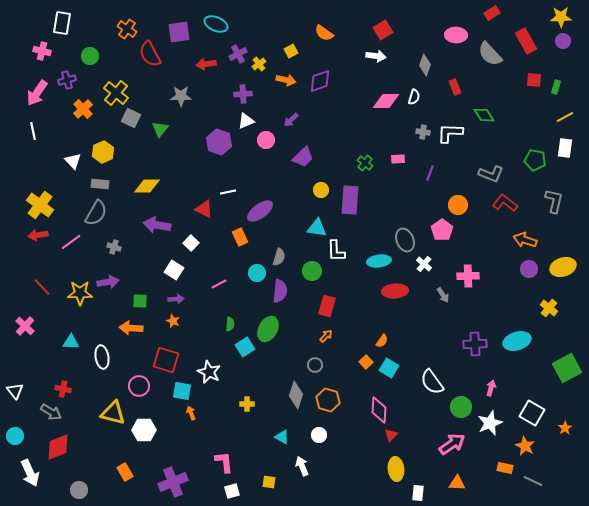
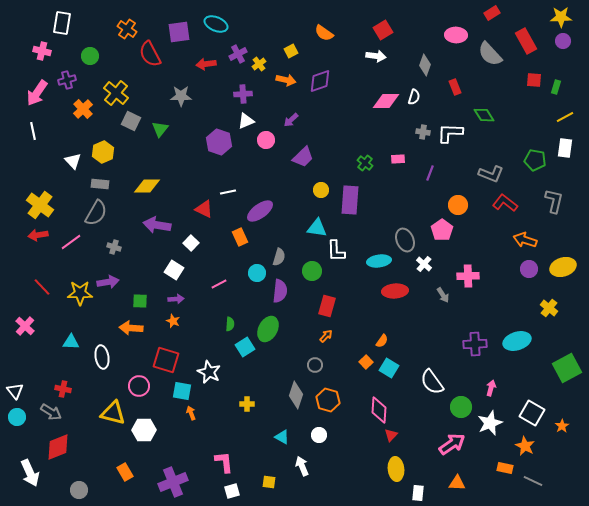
gray square at (131, 118): moved 3 px down
orange star at (565, 428): moved 3 px left, 2 px up
cyan circle at (15, 436): moved 2 px right, 19 px up
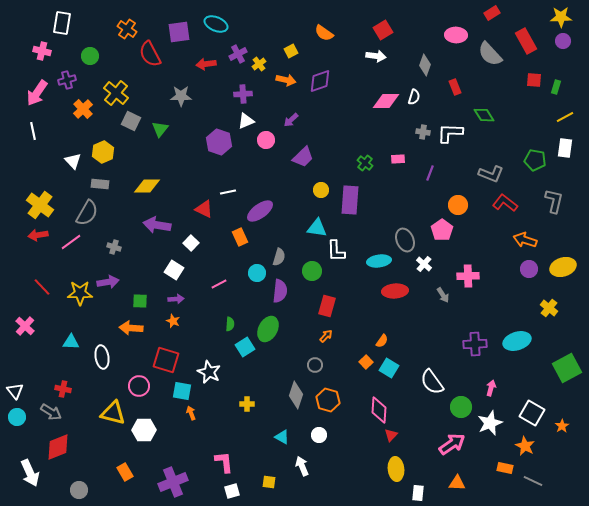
gray semicircle at (96, 213): moved 9 px left
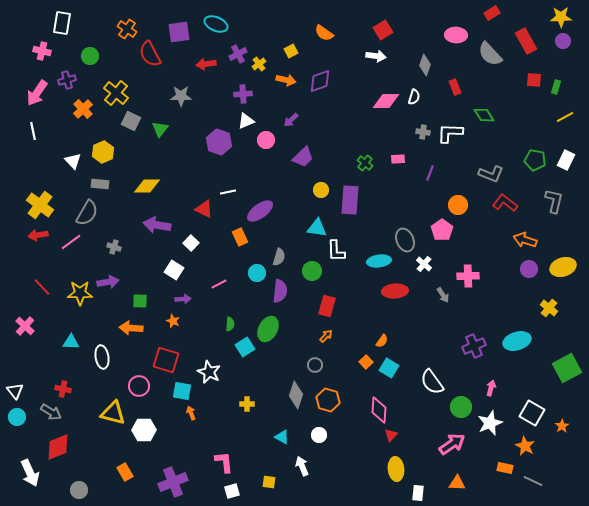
white rectangle at (565, 148): moved 1 px right, 12 px down; rotated 18 degrees clockwise
purple arrow at (176, 299): moved 7 px right
purple cross at (475, 344): moved 1 px left, 2 px down; rotated 20 degrees counterclockwise
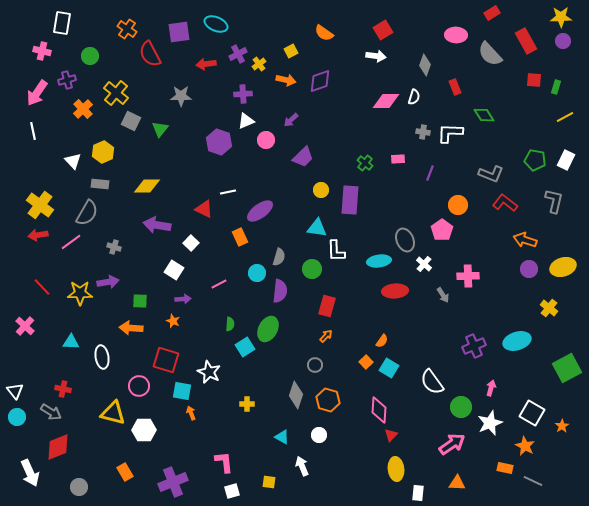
green circle at (312, 271): moved 2 px up
gray circle at (79, 490): moved 3 px up
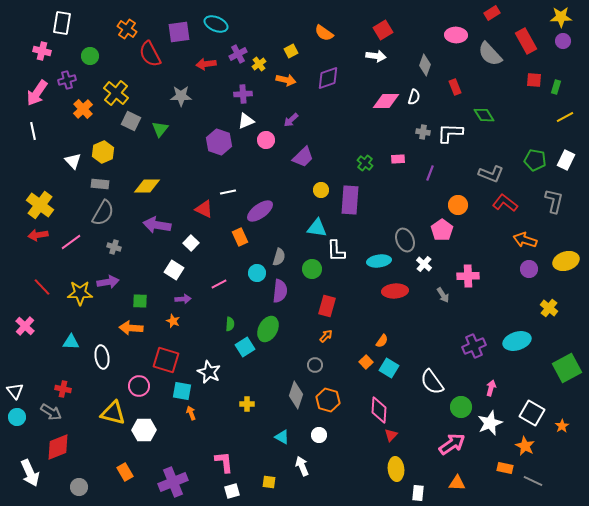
purple diamond at (320, 81): moved 8 px right, 3 px up
gray semicircle at (87, 213): moved 16 px right
yellow ellipse at (563, 267): moved 3 px right, 6 px up
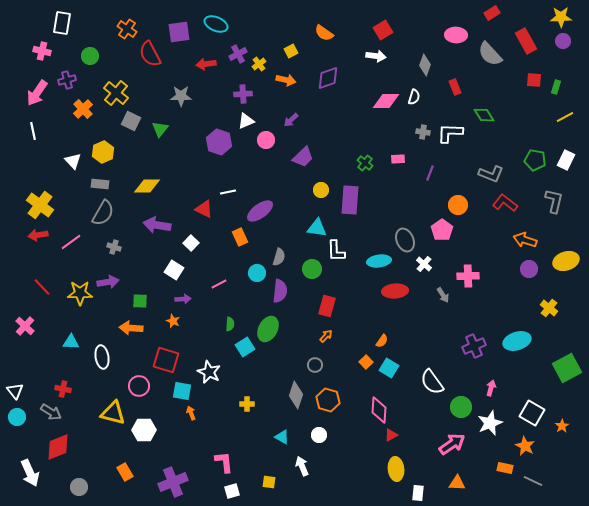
red triangle at (391, 435): rotated 16 degrees clockwise
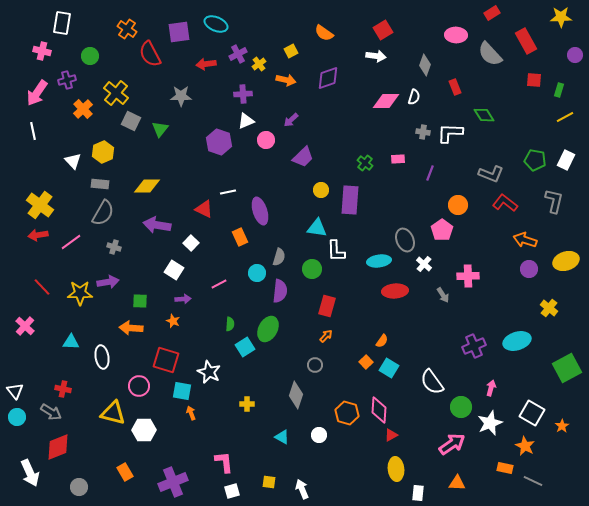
purple circle at (563, 41): moved 12 px right, 14 px down
green rectangle at (556, 87): moved 3 px right, 3 px down
purple ellipse at (260, 211): rotated 72 degrees counterclockwise
orange hexagon at (328, 400): moved 19 px right, 13 px down
white arrow at (302, 466): moved 23 px down
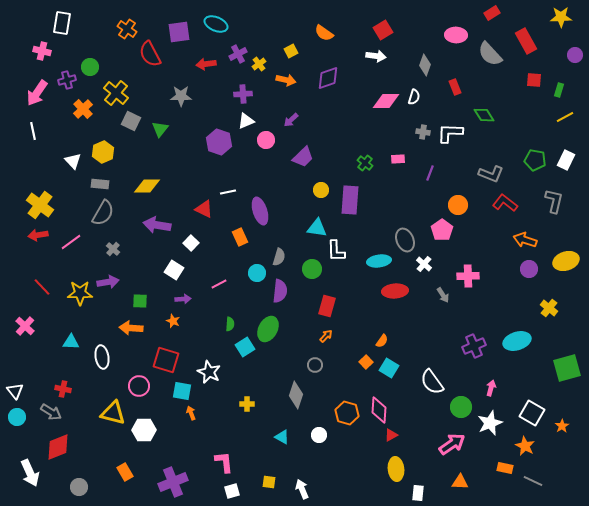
green circle at (90, 56): moved 11 px down
gray cross at (114, 247): moved 1 px left, 2 px down; rotated 24 degrees clockwise
green square at (567, 368): rotated 12 degrees clockwise
orange triangle at (457, 483): moved 3 px right, 1 px up
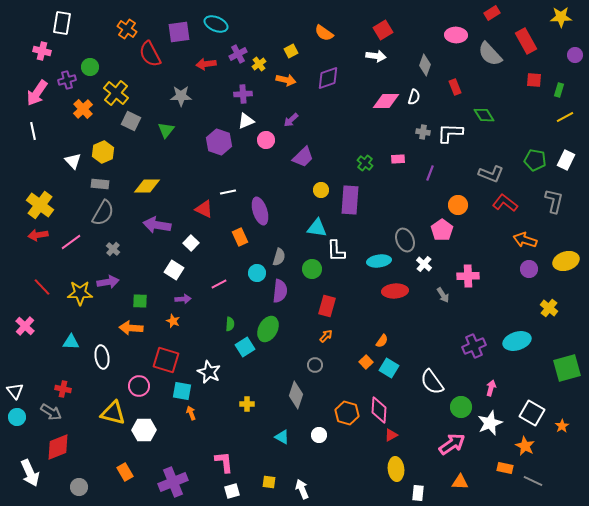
green triangle at (160, 129): moved 6 px right, 1 px down
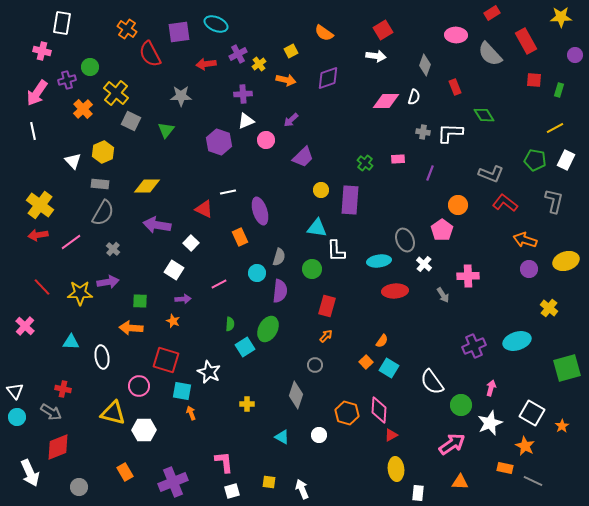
yellow line at (565, 117): moved 10 px left, 11 px down
green circle at (461, 407): moved 2 px up
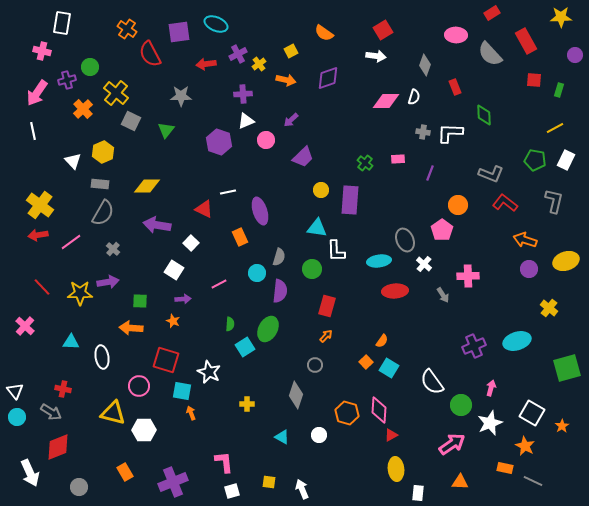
green diamond at (484, 115): rotated 30 degrees clockwise
